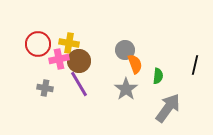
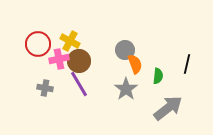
yellow cross: moved 1 px right, 2 px up; rotated 18 degrees clockwise
black line: moved 8 px left, 1 px up
gray arrow: rotated 16 degrees clockwise
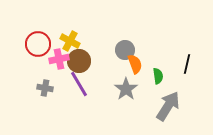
green semicircle: rotated 14 degrees counterclockwise
gray arrow: moved 2 px up; rotated 20 degrees counterclockwise
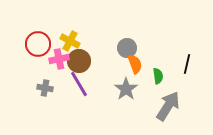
gray circle: moved 2 px right, 2 px up
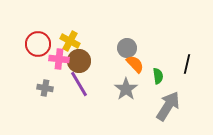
pink cross: rotated 18 degrees clockwise
orange semicircle: rotated 24 degrees counterclockwise
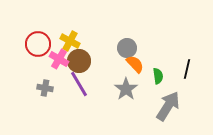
pink cross: rotated 24 degrees clockwise
black line: moved 5 px down
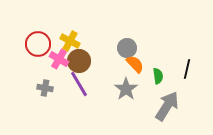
gray arrow: moved 1 px left
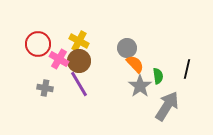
yellow cross: moved 9 px right
gray star: moved 14 px right, 3 px up
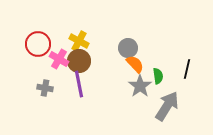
gray circle: moved 1 px right
purple line: rotated 20 degrees clockwise
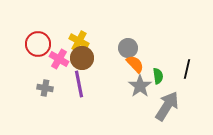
brown circle: moved 3 px right, 3 px up
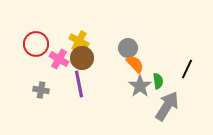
red circle: moved 2 px left
black line: rotated 12 degrees clockwise
green semicircle: moved 5 px down
gray cross: moved 4 px left, 2 px down
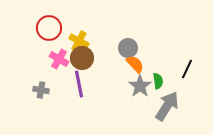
red circle: moved 13 px right, 16 px up
